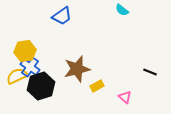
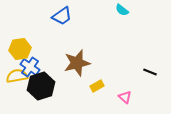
yellow hexagon: moved 5 px left, 2 px up
brown star: moved 6 px up
yellow semicircle: rotated 15 degrees clockwise
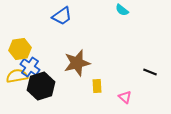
yellow rectangle: rotated 64 degrees counterclockwise
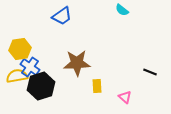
brown star: rotated 12 degrees clockwise
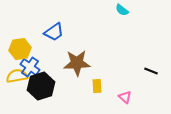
blue trapezoid: moved 8 px left, 16 px down
black line: moved 1 px right, 1 px up
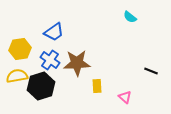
cyan semicircle: moved 8 px right, 7 px down
blue cross: moved 20 px right, 7 px up
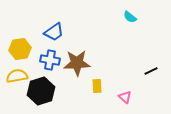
blue cross: rotated 24 degrees counterclockwise
black line: rotated 48 degrees counterclockwise
black hexagon: moved 5 px down
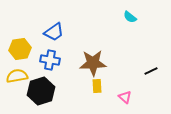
brown star: moved 16 px right
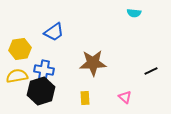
cyan semicircle: moved 4 px right, 4 px up; rotated 32 degrees counterclockwise
blue cross: moved 6 px left, 10 px down
yellow rectangle: moved 12 px left, 12 px down
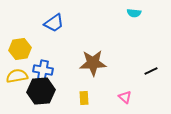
blue trapezoid: moved 9 px up
blue cross: moved 1 px left
black hexagon: rotated 12 degrees clockwise
yellow rectangle: moved 1 px left
